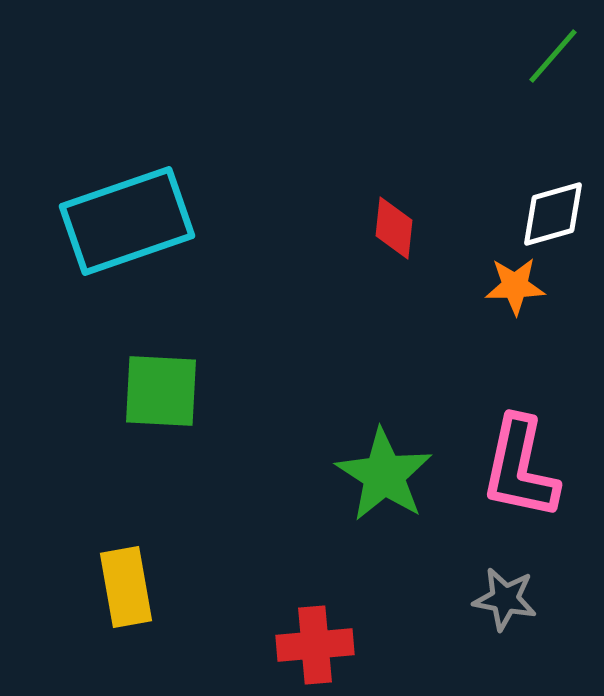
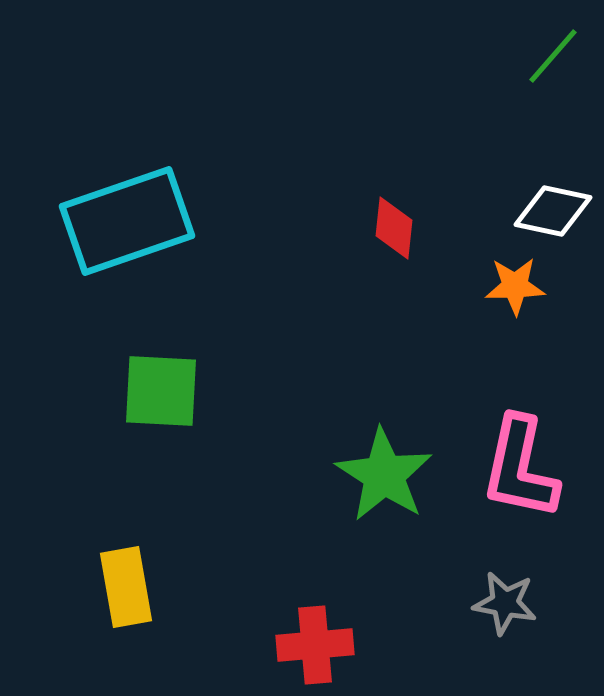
white diamond: moved 3 px up; rotated 28 degrees clockwise
gray star: moved 4 px down
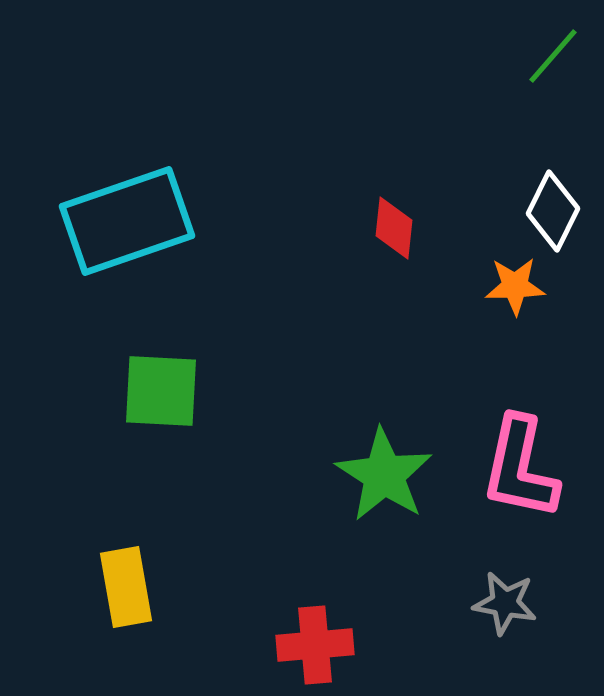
white diamond: rotated 76 degrees counterclockwise
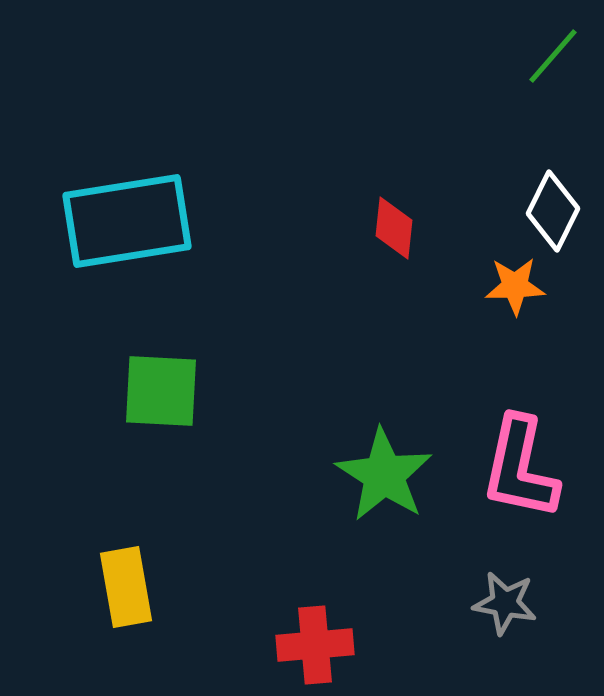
cyan rectangle: rotated 10 degrees clockwise
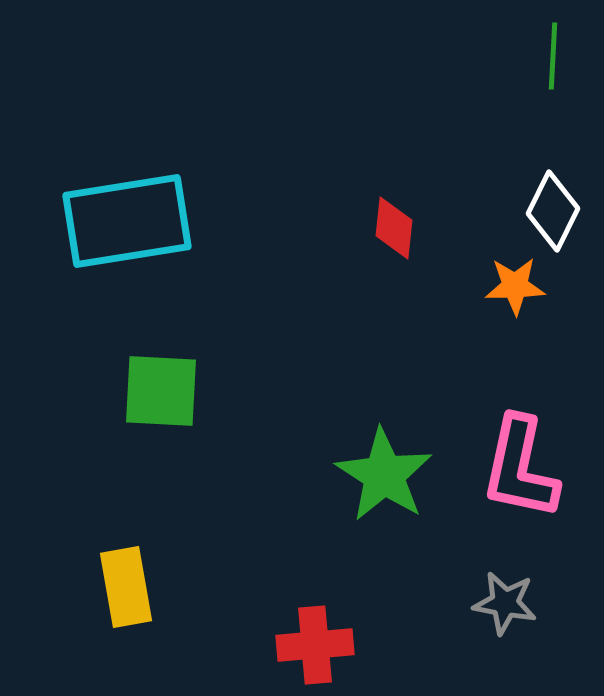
green line: rotated 38 degrees counterclockwise
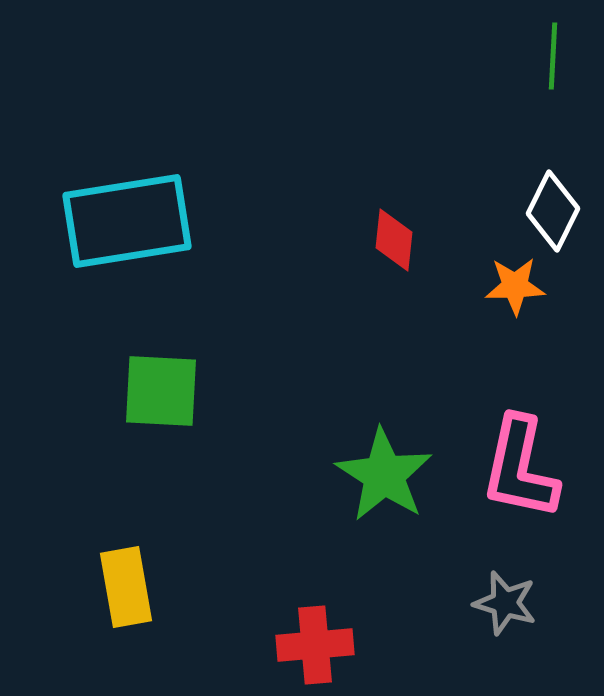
red diamond: moved 12 px down
gray star: rotated 6 degrees clockwise
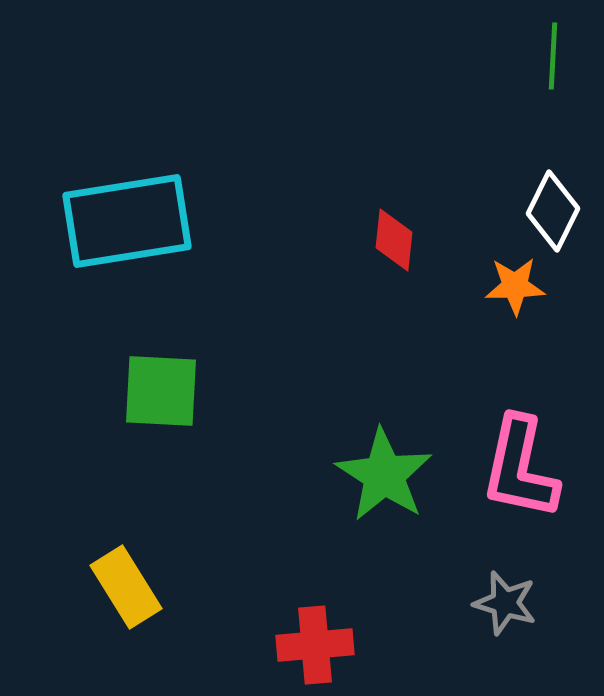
yellow rectangle: rotated 22 degrees counterclockwise
